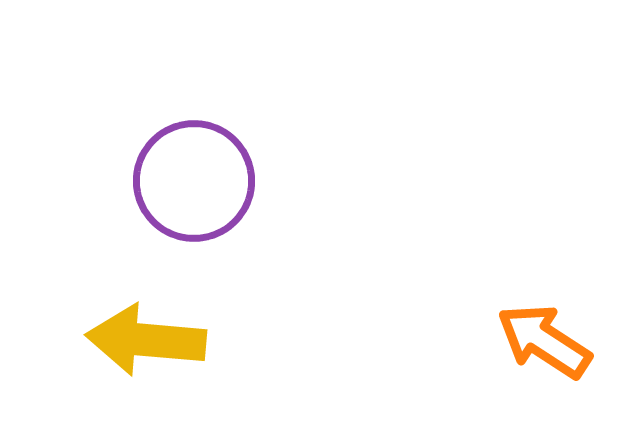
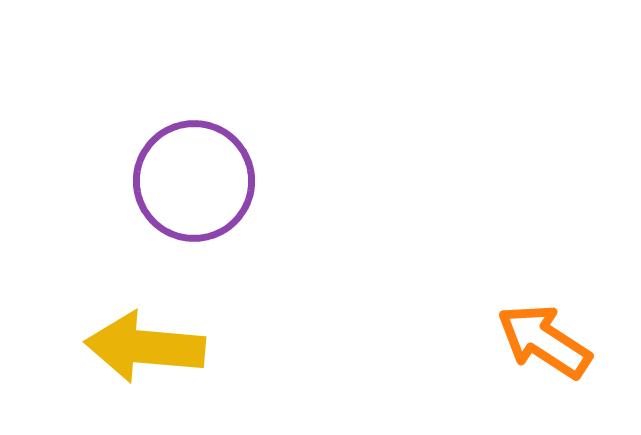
yellow arrow: moved 1 px left, 7 px down
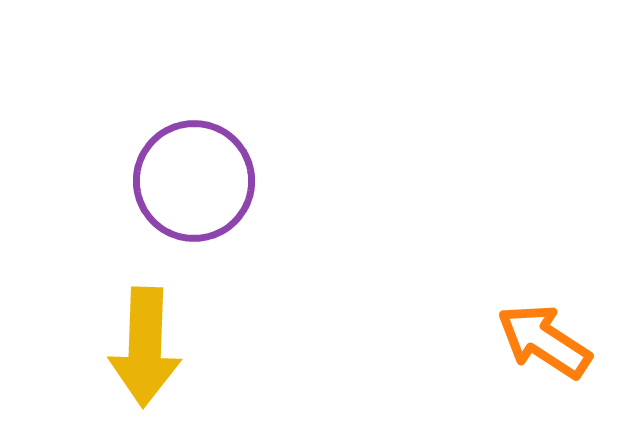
yellow arrow: rotated 93 degrees counterclockwise
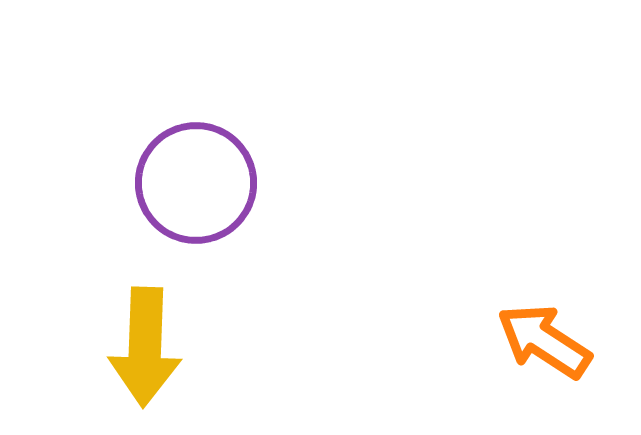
purple circle: moved 2 px right, 2 px down
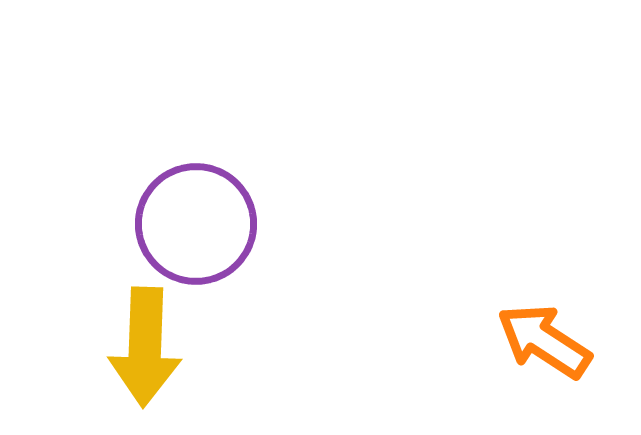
purple circle: moved 41 px down
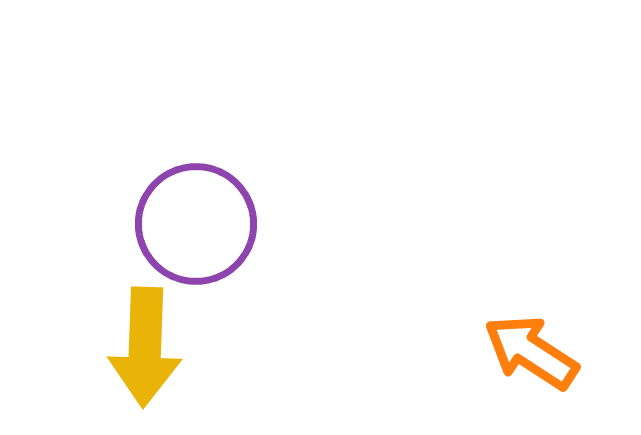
orange arrow: moved 13 px left, 11 px down
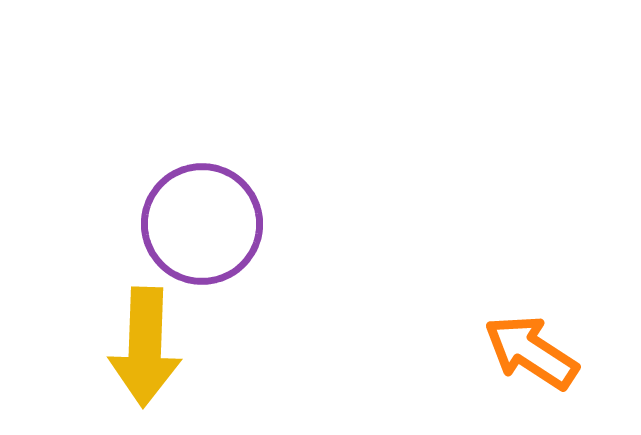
purple circle: moved 6 px right
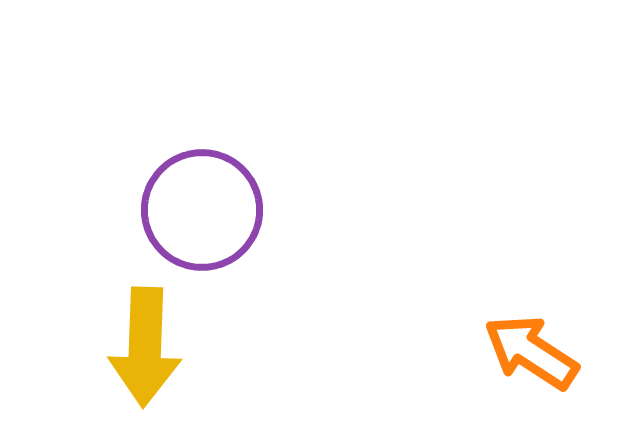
purple circle: moved 14 px up
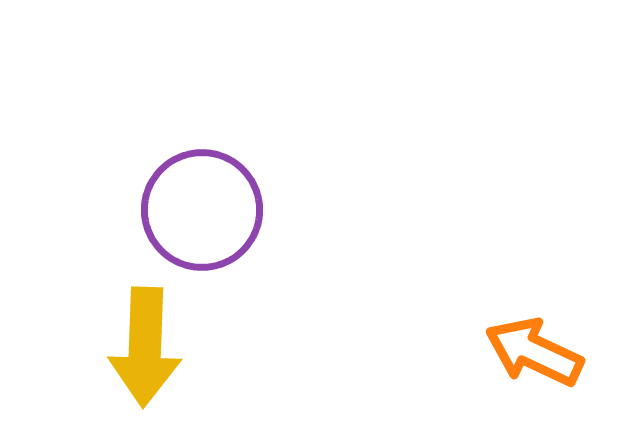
orange arrow: moved 3 px right; rotated 8 degrees counterclockwise
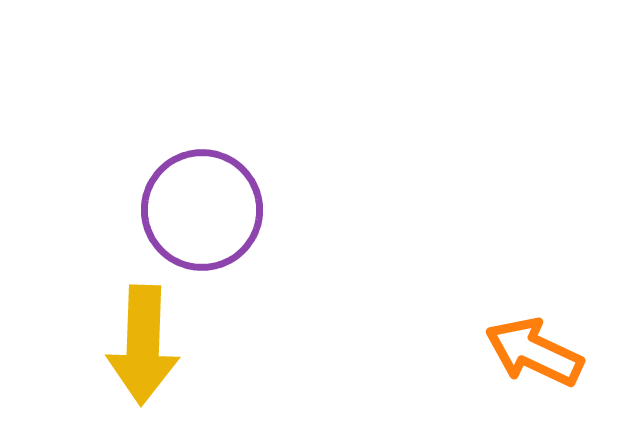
yellow arrow: moved 2 px left, 2 px up
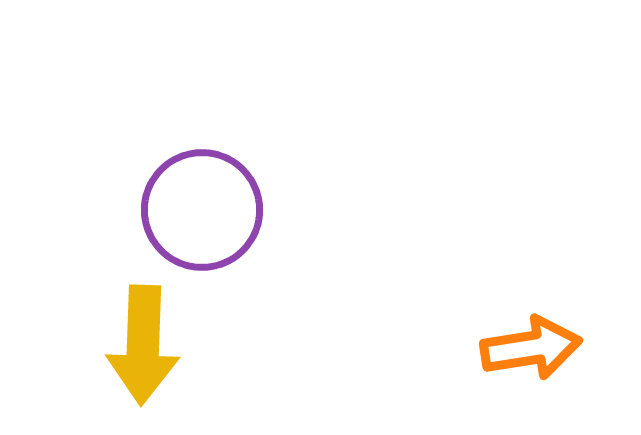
orange arrow: moved 3 px left, 4 px up; rotated 146 degrees clockwise
